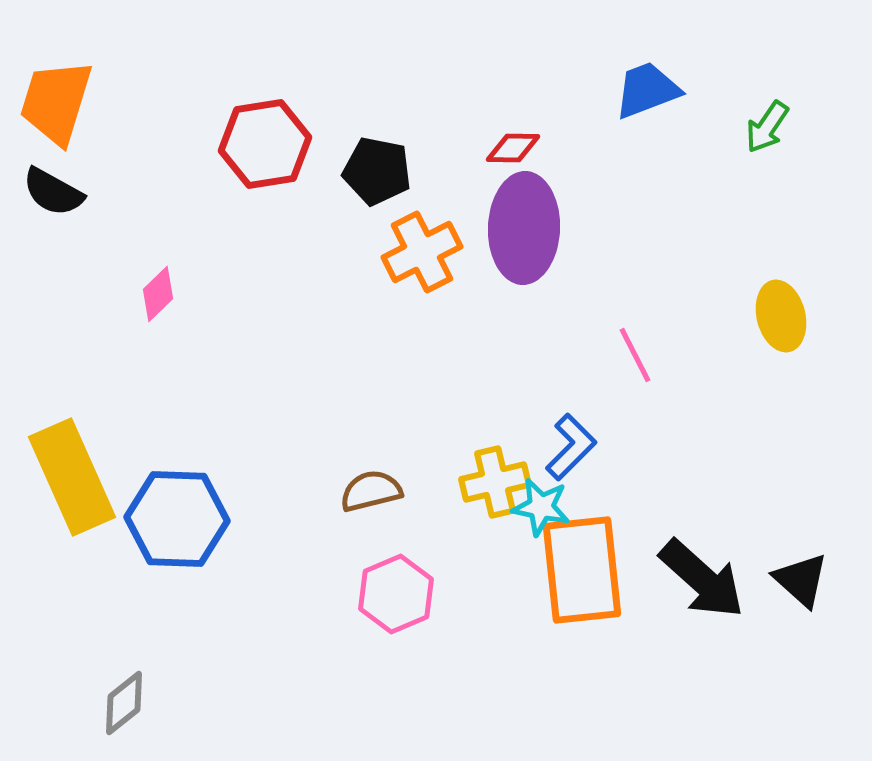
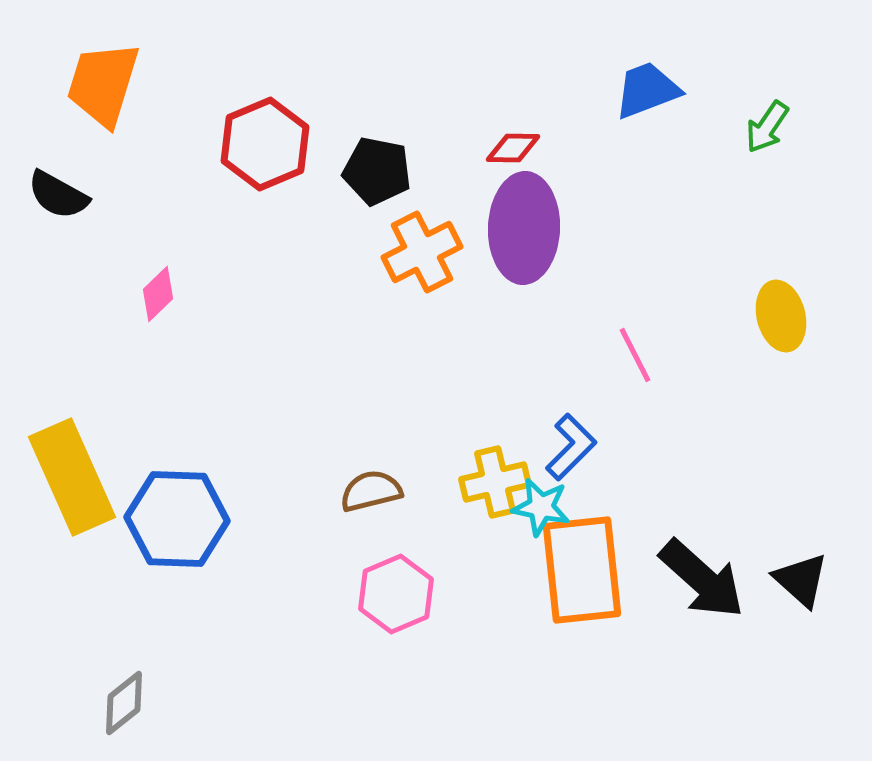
orange trapezoid: moved 47 px right, 18 px up
red hexagon: rotated 14 degrees counterclockwise
black semicircle: moved 5 px right, 3 px down
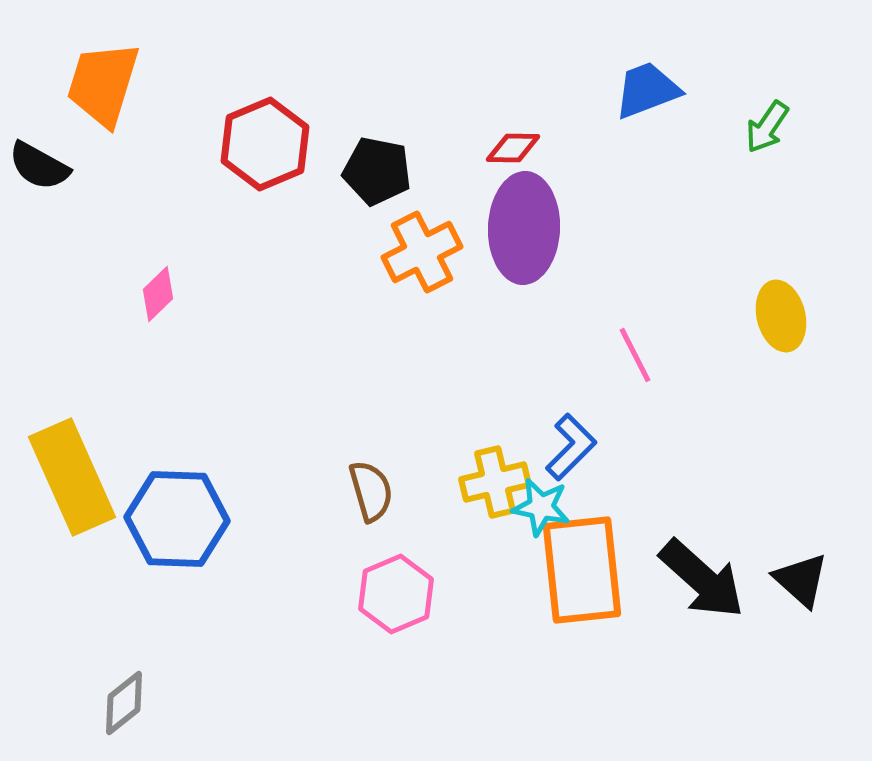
black semicircle: moved 19 px left, 29 px up
brown semicircle: rotated 88 degrees clockwise
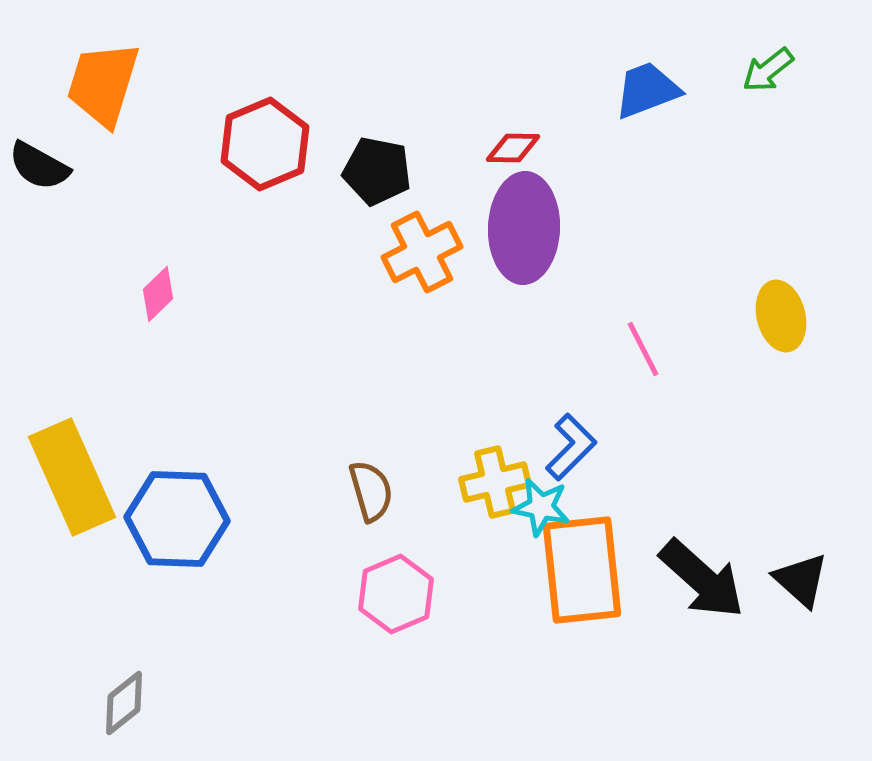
green arrow: moved 1 px right, 57 px up; rotated 18 degrees clockwise
pink line: moved 8 px right, 6 px up
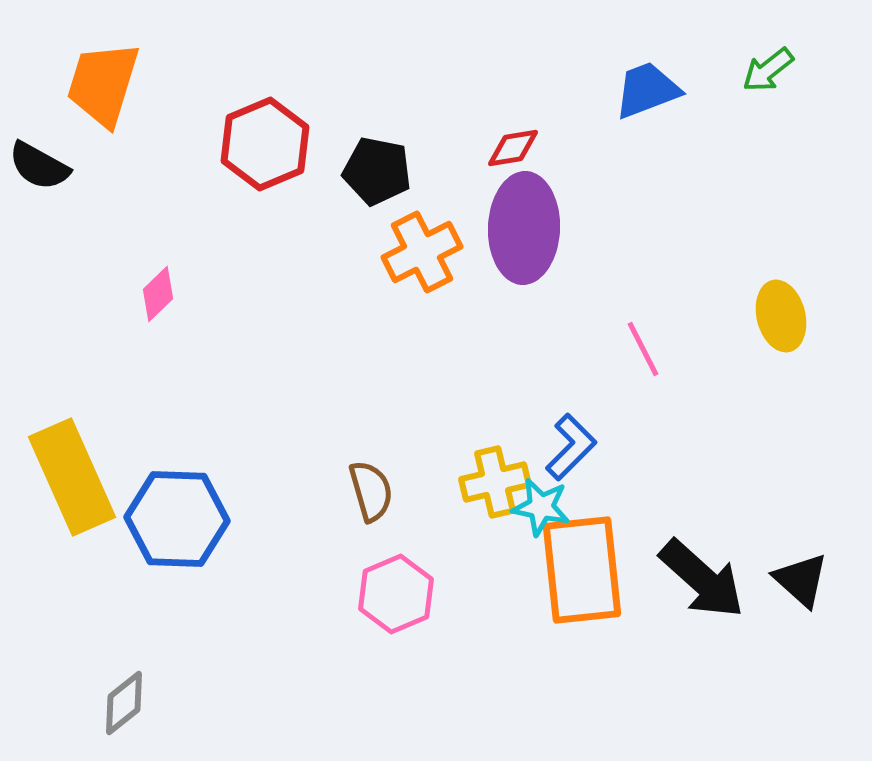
red diamond: rotated 10 degrees counterclockwise
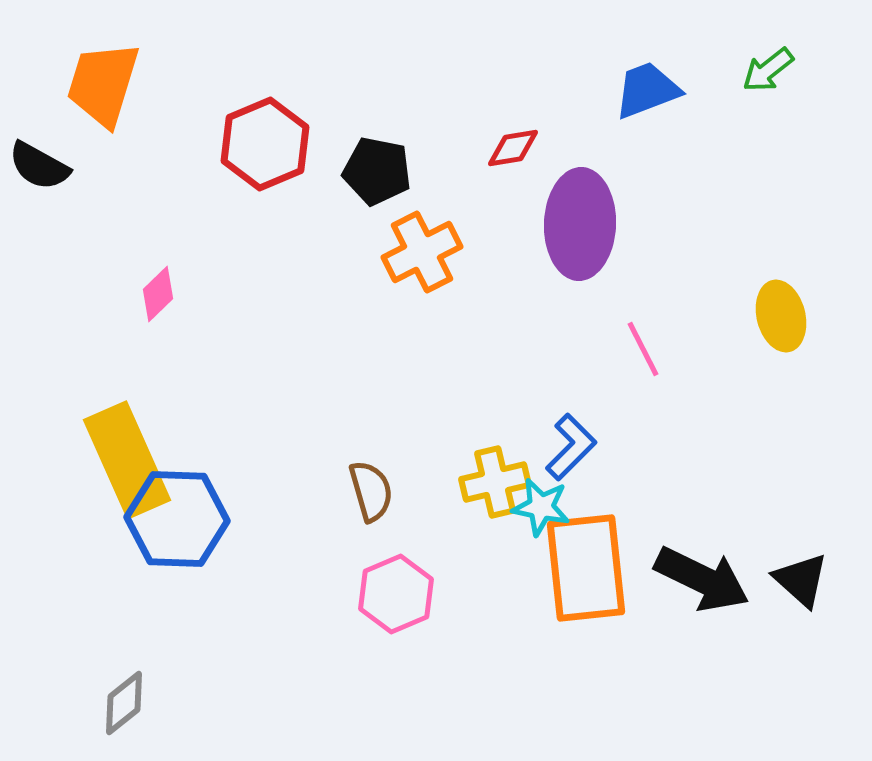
purple ellipse: moved 56 px right, 4 px up
yellow rectangle: moved 55 px right, 17 px up
orange rectangle: moved 4 px right, 2 px up
black arrow: rotated 16 degrees counterclockwise
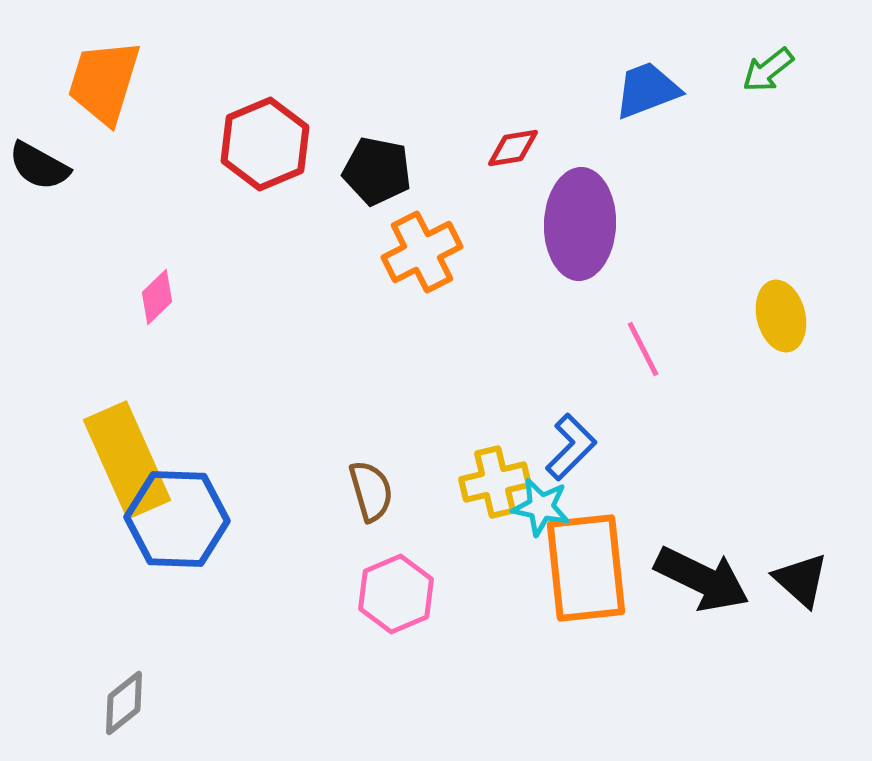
orange trapezoid: moved 1 px right, 2 px up
pink diamond: moved 1 px left, 3 px down
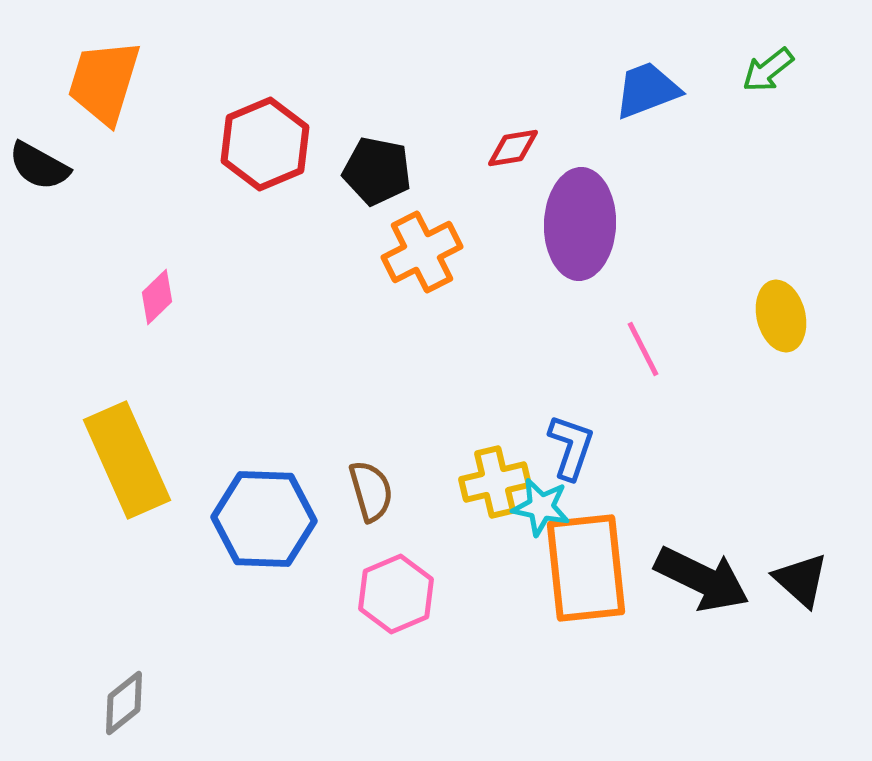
blue L-shape: rotated 26 degrees counterclockwise
blue hexagon: moved 87 px right
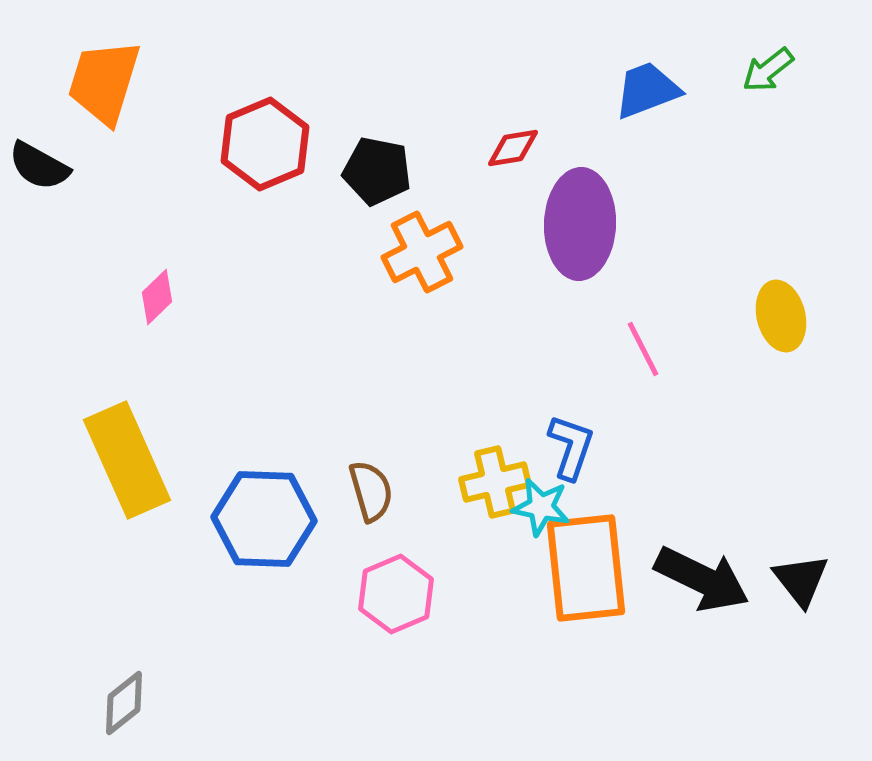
black triangle: rotated 10 degrees clockwise
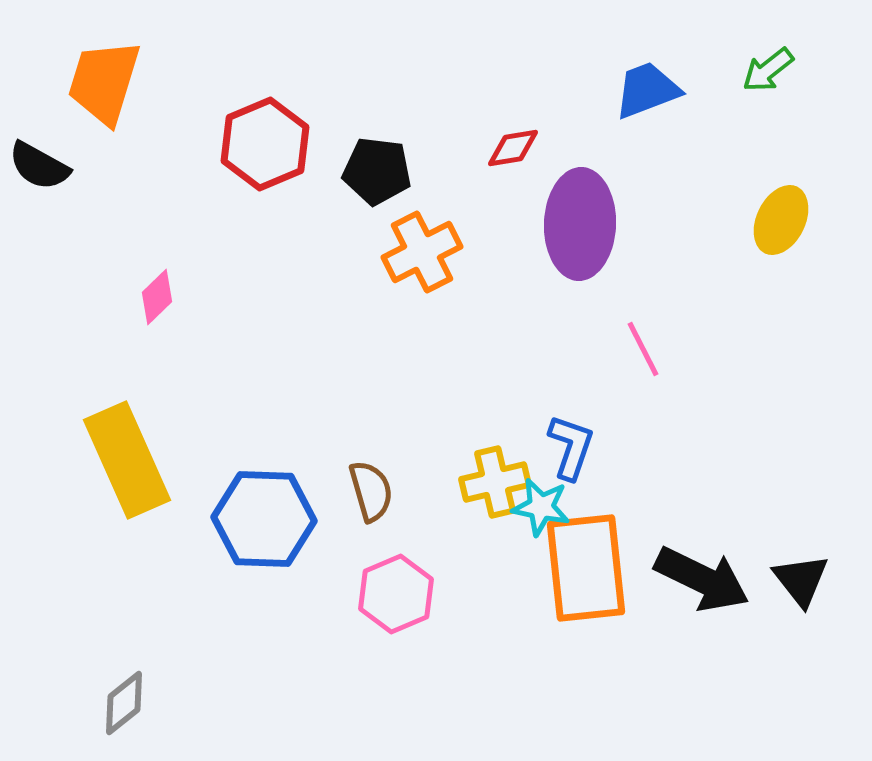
black pentagon: rotated 4 degrees counterclockwise
yellow ellipse: moved 96 px up; rotated 40 degrees clockwise
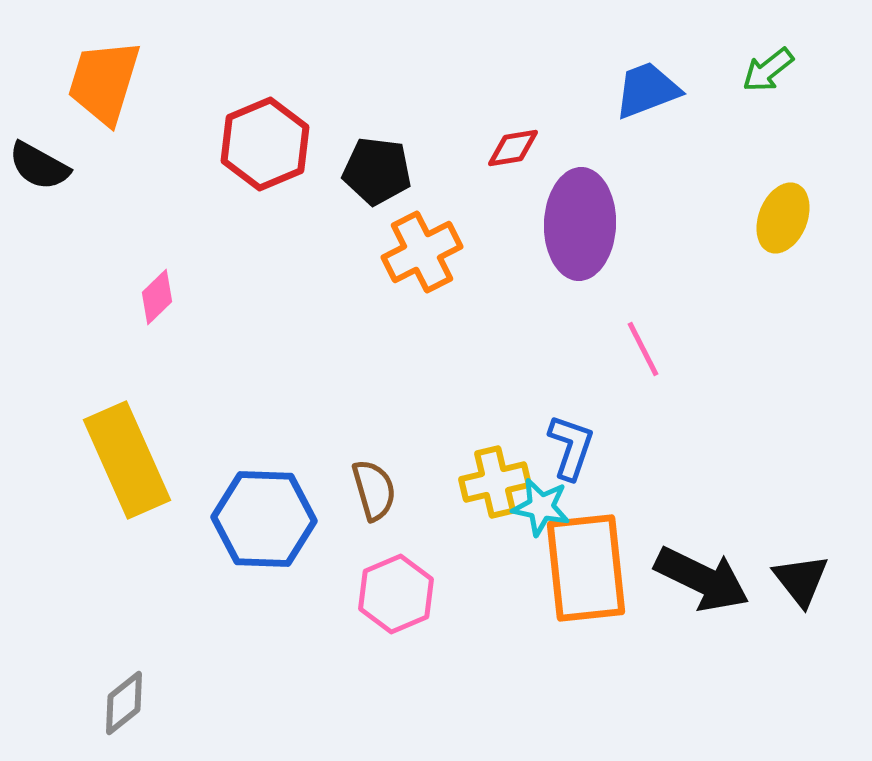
yellow ellipse: moved 2 px right, 2 px up; rotated 4 degrees counterclockwise
brown semicircle: moved 3 px right, 1 px up
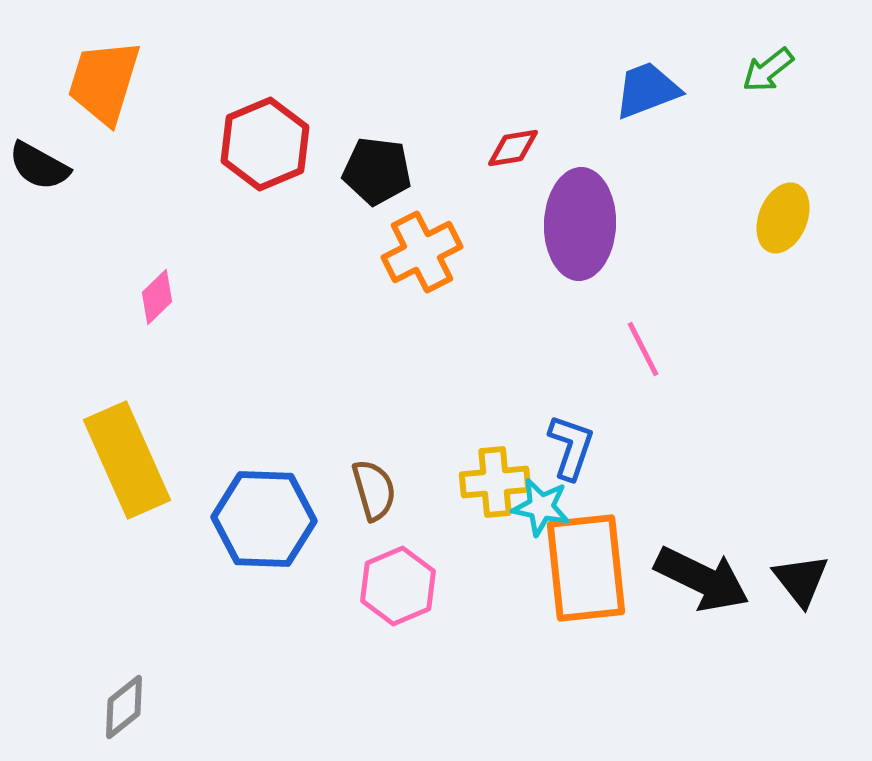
yellow cross: rotated 8 degrees clockwise
pink hexagon: moved 2 px right, 8 px up
gray diamond: moved 4 px down
